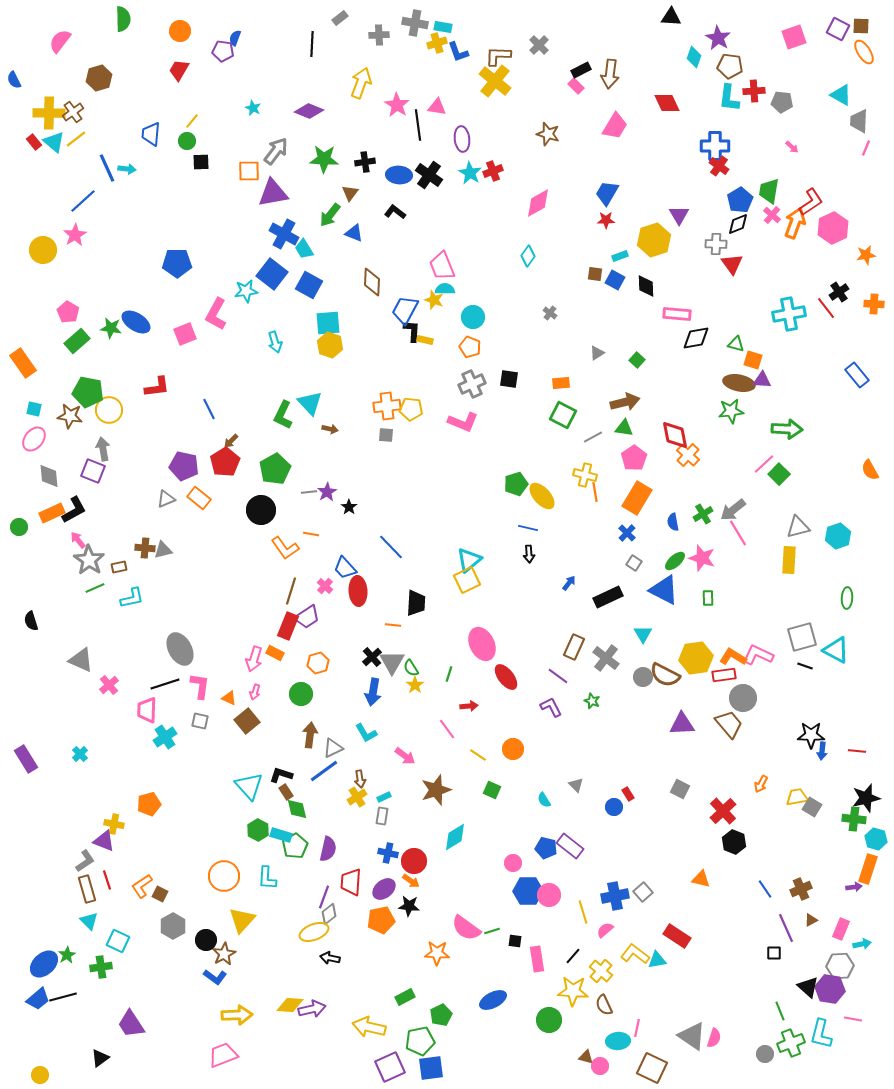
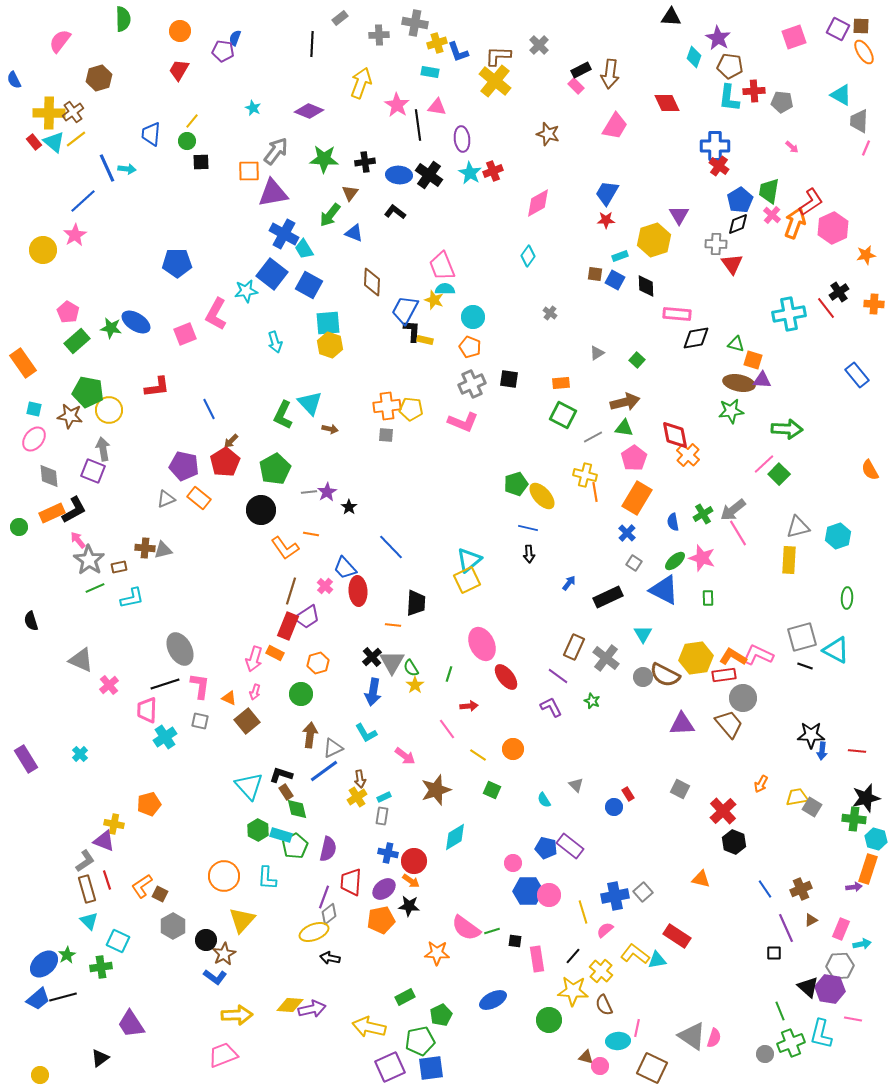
cyan rectangle at (443, 27): moved 13 px left, 45 px down
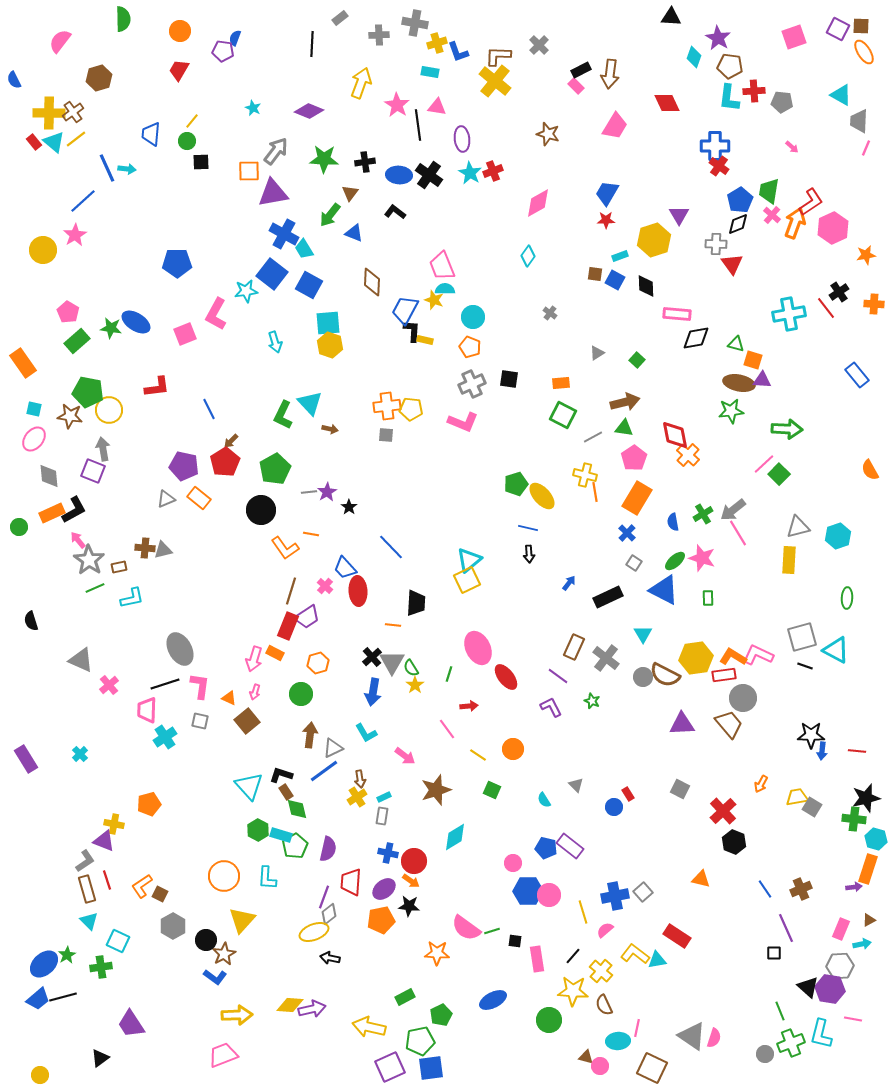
pink ellipse at (482, 644): moved 4 px left, 4 px down
brown triangle at (811, 920): moved 58 px right
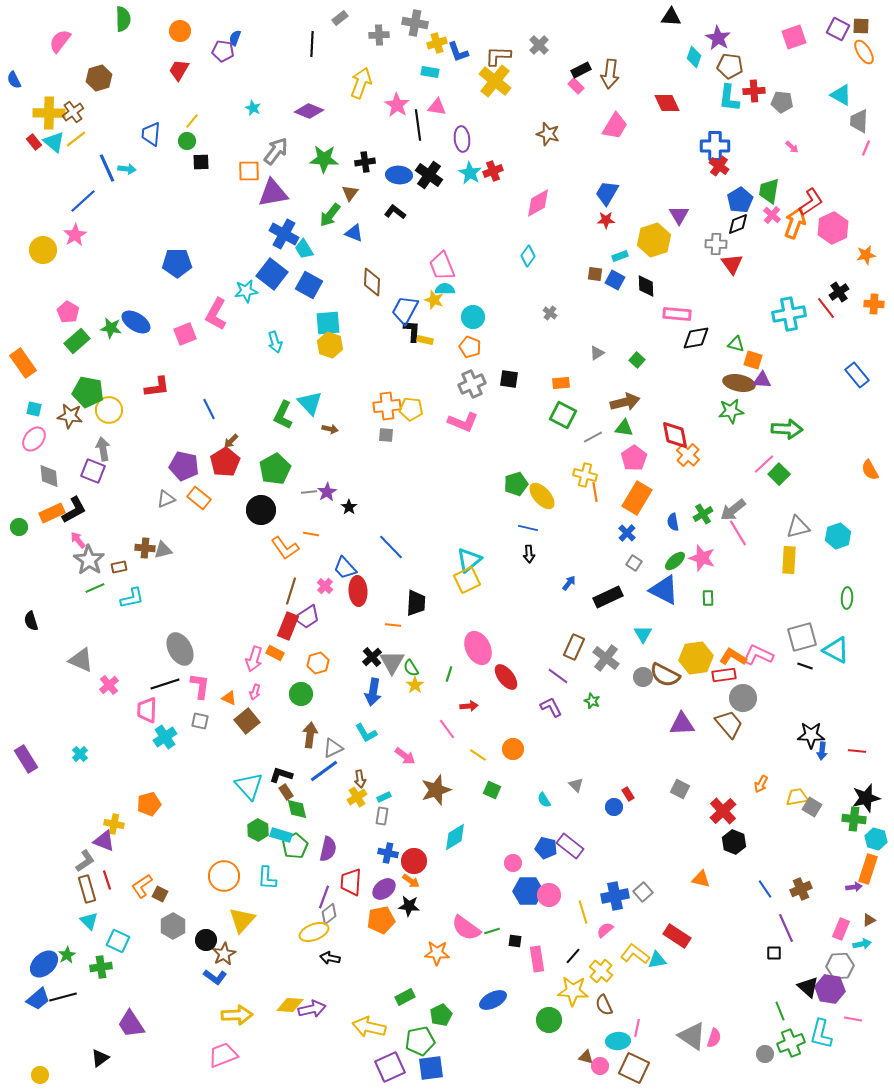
brown square at (652, 1068): moved 18 px left
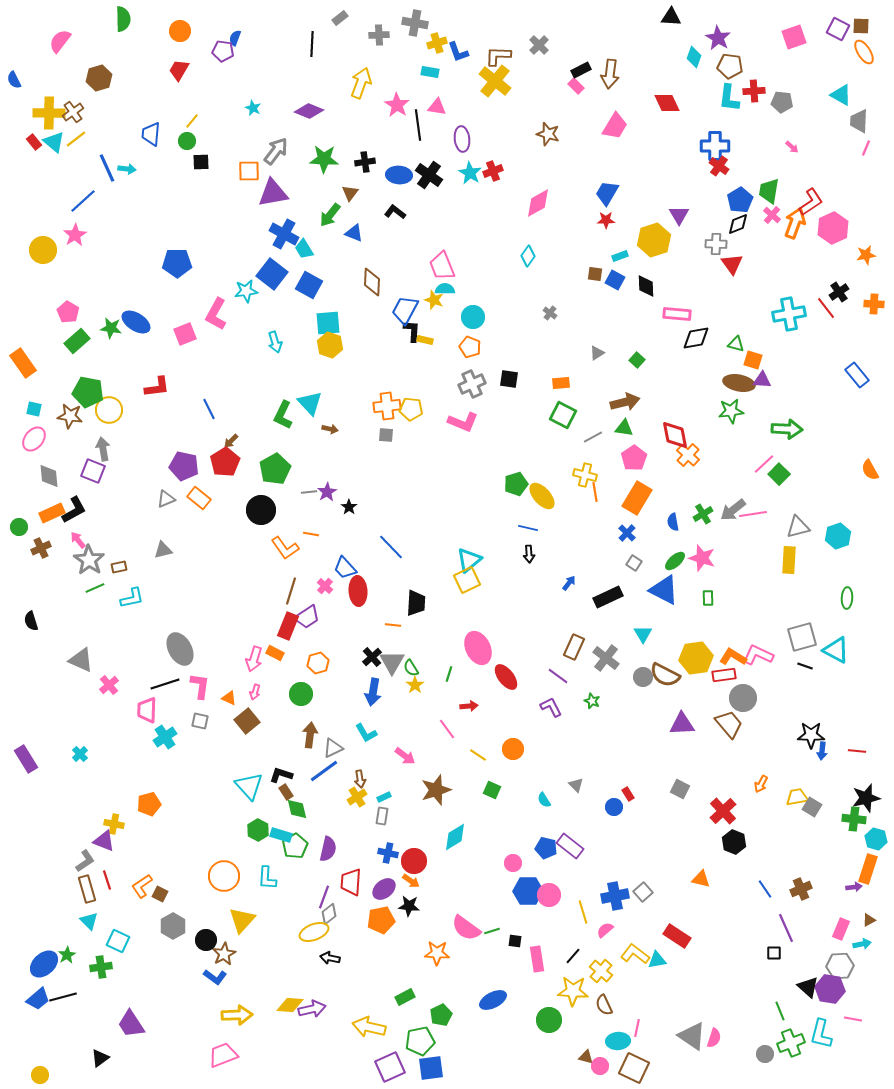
pink line at (738, 533): moved 15 px right, 19 px up; rotated 68 degrees counterclockwise
brown cross at (145, 548): moved 104 px left; rotated 30 degrees counterclockwise
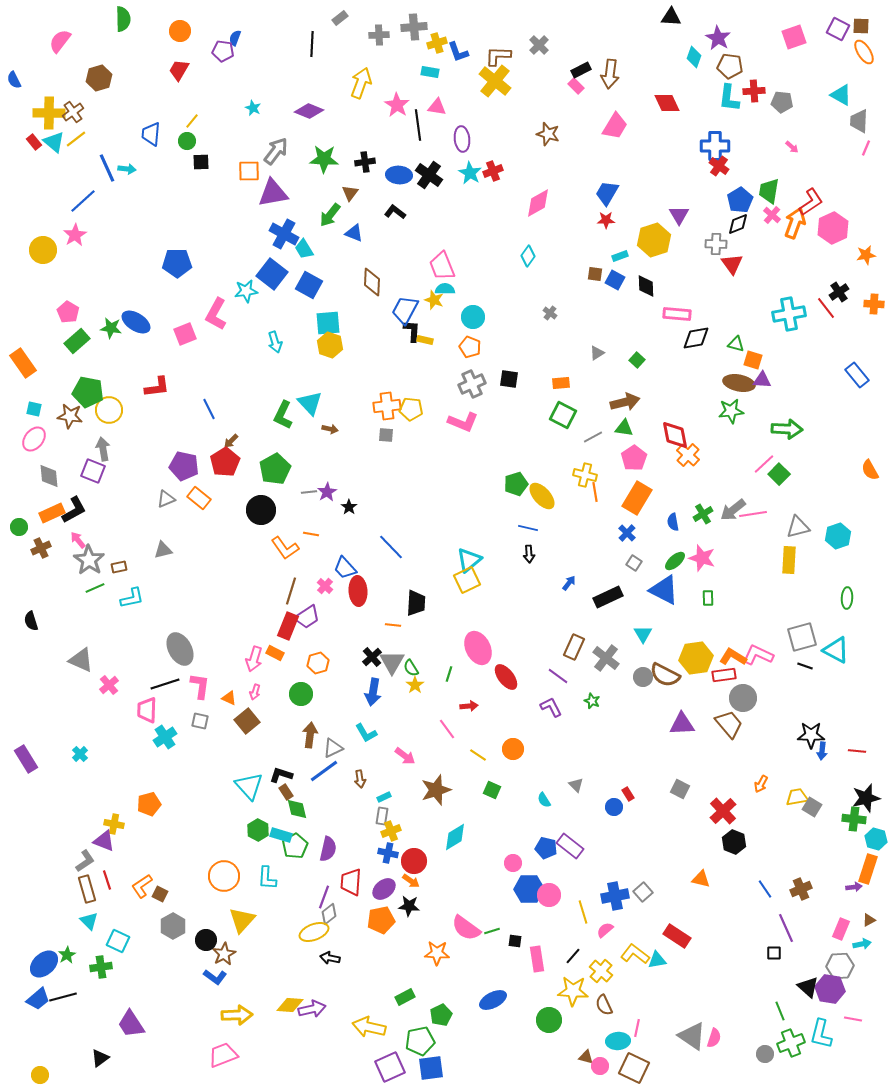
gray cross at (415, 23): moved 1 px left, 4 px down; rotated 15 degrees counterclockwise
yellow cross at (357, 797): moved 34 px right, 34 px down; rotated 12 degrees clockwise
blue hexagon at (528, 891): moved 1 px right, 2 px up
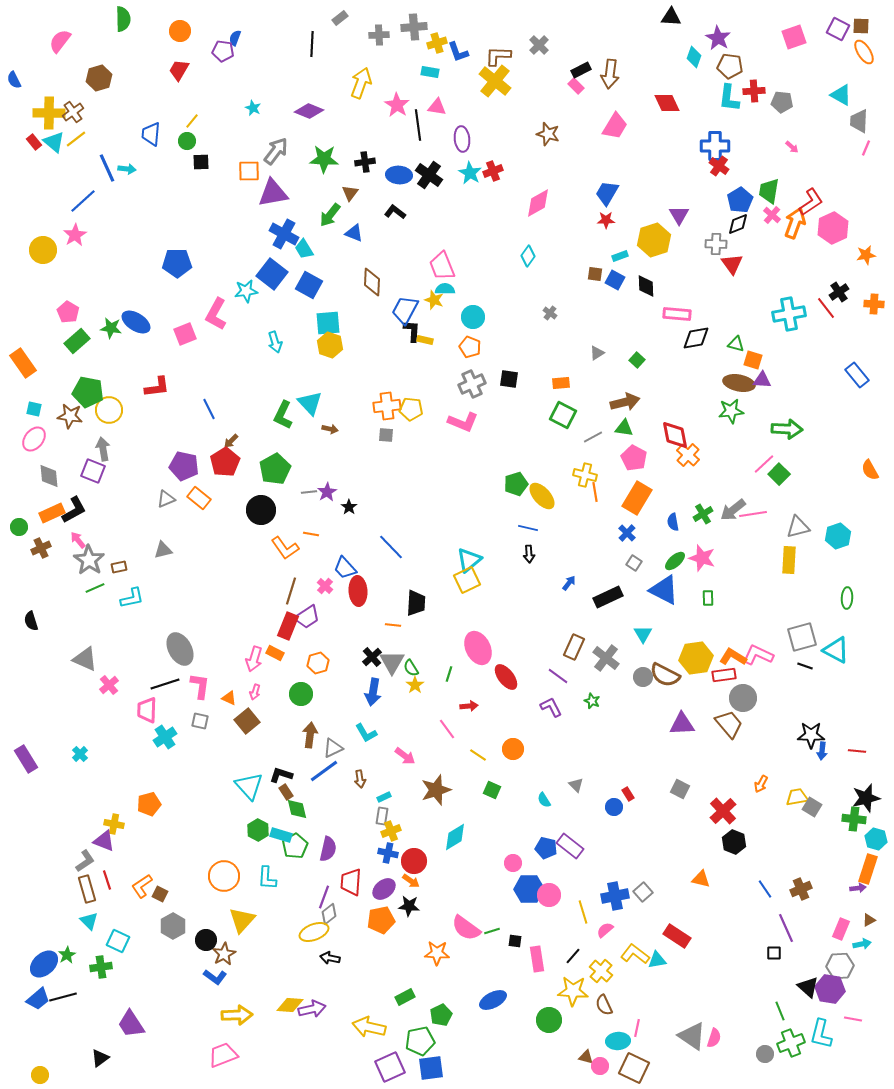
pink pentagon at (634, 458): rotated 10 degrees counterclockwise
gray triangle at (81, 660): moved 4 px right, 1 px up
purple arrow at (854, 887): moved 4 px right, 1 px down
